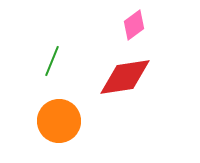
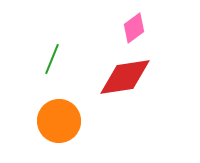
pink diamond: moved 3 px down
green line: moved 2 px up
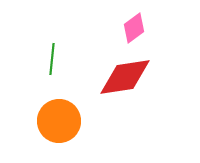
green line: rotated 16 degrees counterclockwise
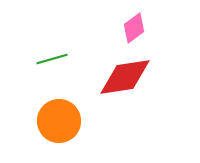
green line: rotated 68 degrees clockwise
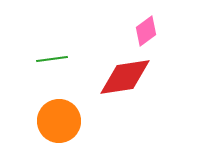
pink diamond: moved 12 px right, 3 px down
green line: rotated 8 degrees clockwise
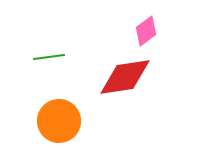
green line: moved 3 px left, 2 px up
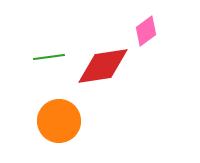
red diamond: moved 22 px left, 11 px up
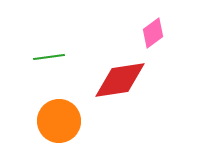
pink diamond: moved 7 px right, 2 px down
red diamond: moved 17 px right, 14 px down
